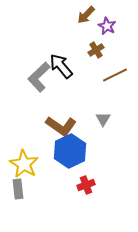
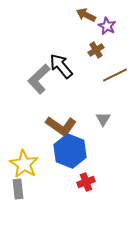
brown arrow: rotated 72 degrees clockwise
gray L-shape: moved 2 px down
blue hexagon: rotated 12 degrees counterclockwise
red cross: moved 3 px up
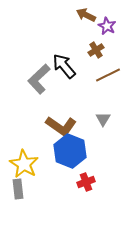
black arrow: moved 3 px right
brown line: moved 7 px left
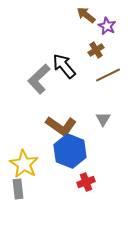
brown arrow: rotated 12 degrees clockwise
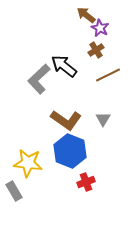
purple star: moved 7 px left, 2 px down
black arrow: rotated 12 degrees counterclockwise
brown L-shape: moved 5 px right, 6 px up
yellow star: moved 4 px right, 1 px up; rotated 24 degrees counterclockwise
gray rectangle: moved 4 px left, 2 px down; rotated 24 degrees counterclockwise
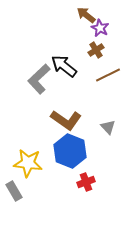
gray triangle: moved 5 px right, 8 px down; rotated 14 degrees counterclockwise
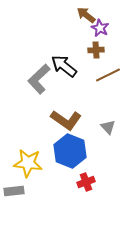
brown cross: rotated 28 degrees clockwise
gray rectangle: rotated 66 degrees counterclockwise
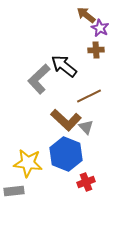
brown line: moved 19 px left, 21 px down
brown L-shape: rotated 8 degrees clockwise
gray triangle: moved 22 px left
blue hexagon: moved 4 px left, 3 px down
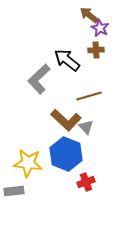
brown arrow: moved 3 px right
black arrow: moved 3 px right, 6 px up
brown line: rotated 10 degrees clockwise
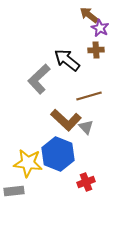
blue hexagon: moved 8 px left
